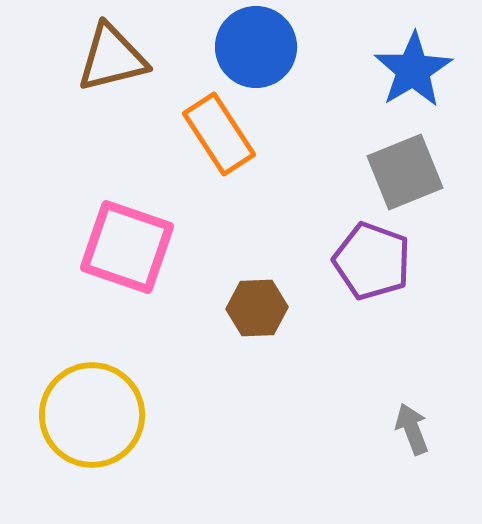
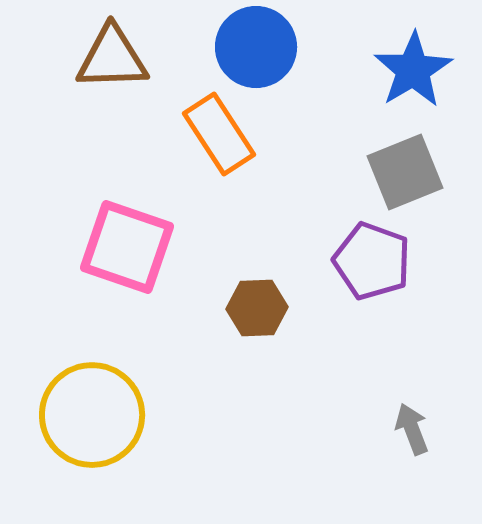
brown triangle: rotated 12 degrees clockwise
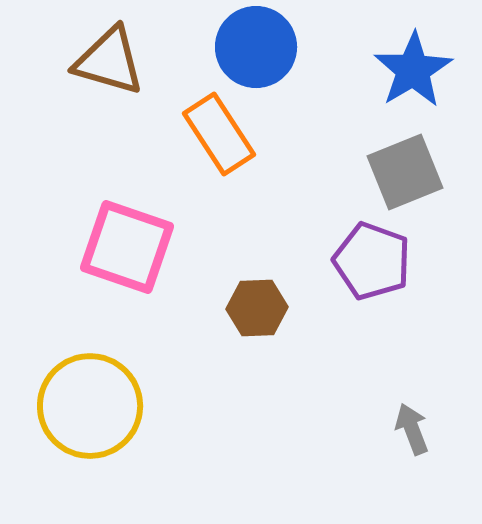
brown triangle: moved 3 px left, 3 px down; rotated 18 degrees clockwise
yellow circle: moved 2 px left, 9 px up
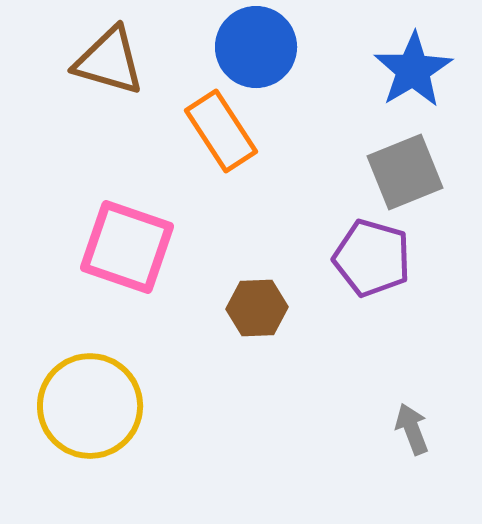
orange rectangle: moved 2 px right, 3 px up
purple pentagon: moved 3 px up; rotated 4 degrees counterclockwise
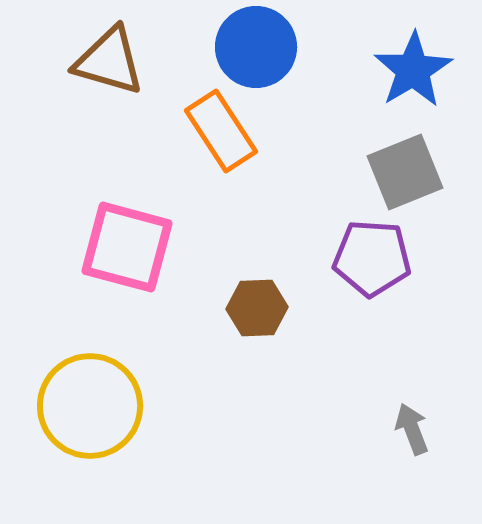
pink square: rotated 4 degrees counterclockwise
purple pentagon: rotated 12 degrees counterclockwise
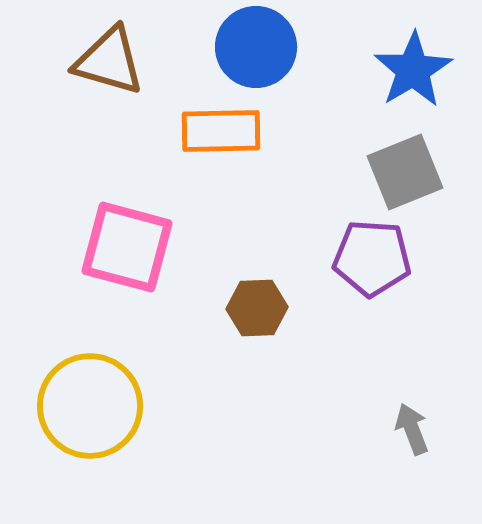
orange rectangle: rotated 58 degrees counterclockwise
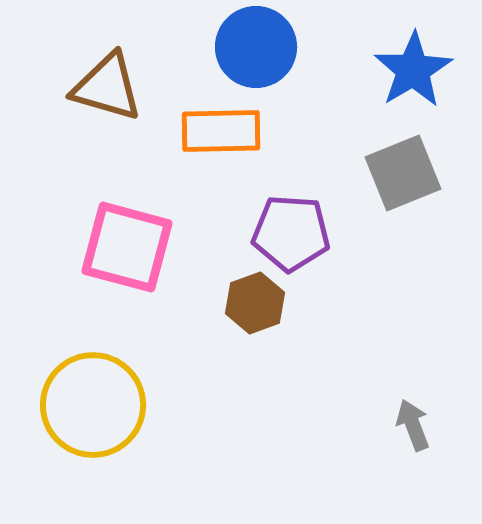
brown triangle: moved 2 px left, 26 px down
gray square: moved 2 px left, 1 px down
purple pentagon: moved 81 px left, 25 px up
brown hexagon: moved 2 px left, 5 px up; rotated 18 degrees counterclockwise
yellow circle: moved 3 px right, 1 px up
gray arrow: moved 1 px right, 4 px up
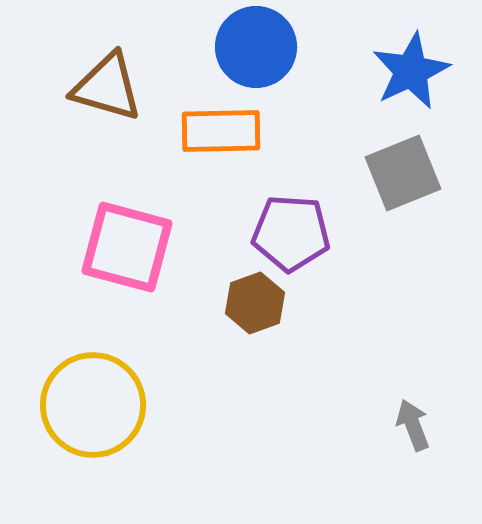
blue star: moved 2 px left, 1 px down; rotated 6 degrees clockwise
